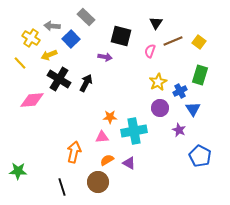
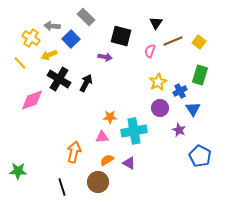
pink diamond: rotated 15 degrees counterclockwise
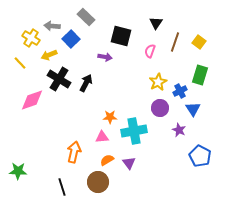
brown line: moved 2 px right, 1 px down; rotated 48 degrees counterclockwise
purple triangle: rotated 24 degrees clockwise
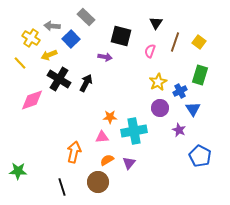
purple triangle: rotated 16 degrees clockwise
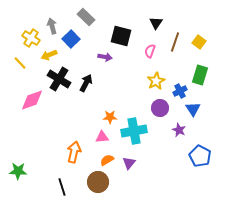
gray arrow: rotated 70 degrees clockwise
yellow star: moved 2 px left, 1 px up
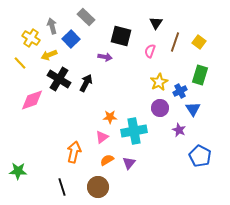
yellow star: moved 3 px right, 1 px down
pink triangle: rotated 32 degrees counterclockwise
brown circle: moved 5 px down
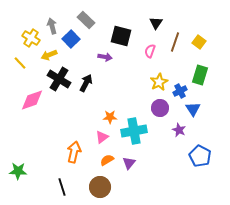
gray rectangle: moved 3 px down
brown circle: moved 2 px right
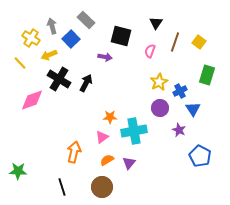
green rectangle: moved 7 px right
brown circle: moved 2 px right
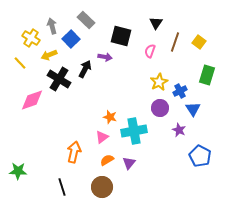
black arrow: moved 1 px left, 14 px up
orange star: rotated 16 degrees clockwise
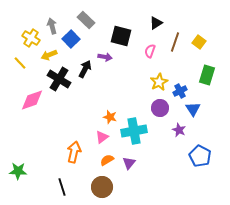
black triangle: rotated 24 degrees clockwise
